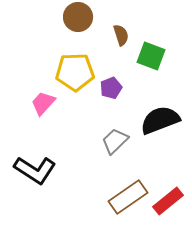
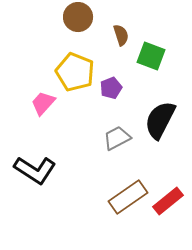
yellow pentagon: rotated 24 degrees clockwise
black semicircle: rotated 42 degrees counterclockwise
gray trapezoid: moved 2 px right, 3 px up; rotated 16 degrees clockwise
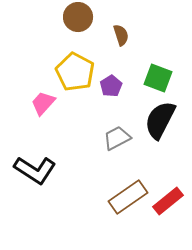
green square: moved 7 px right, 22 px down
yellow pentagon: rotated 6 degrees clockwise
purple pentagon: moved 2 px up; rotated 10 degrees counterclockwise
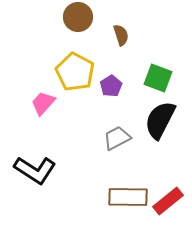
brown rectangle: rotated 36 degrees clockwise
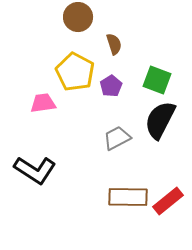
brown semicircle: moved 7 px left, 9 px down
green square: moved 1 px left, 2 px down
pink trapezoid: rotated 40 degrees clockwise
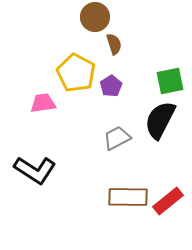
brown circle: moved 17 px right
yellow pentagon: moved 1 px right, 1 px down
green square: moved 13 px right, 1 px down; rotated 32 degrees counterclockwise
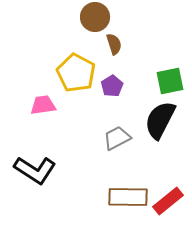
purple pentagon: moved 1 px right
pink trapezoid: moved 2 px down
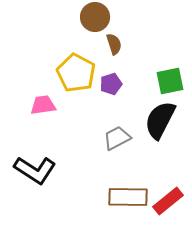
purple pentagon: moved 1 px left, 2 px up; rotated 15 degrees clockwise
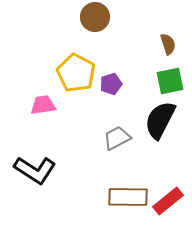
brown semicircle: moved 54 px right
